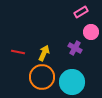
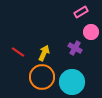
red line: rotated 24 degrees clockwise
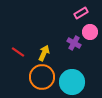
pink rectangle: moved 1 px down
pink circle: moved 1 px left
purple cross: moved 1 px left, 5 px up
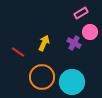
yellow arrow: moved 10 px up
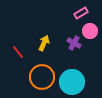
pink circle: moved 1 px up
red line: rotated 16 degrees clockwise
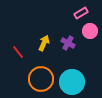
purple cross: moved 6 px left
orange circle: moved 1 px left, 2 px down
